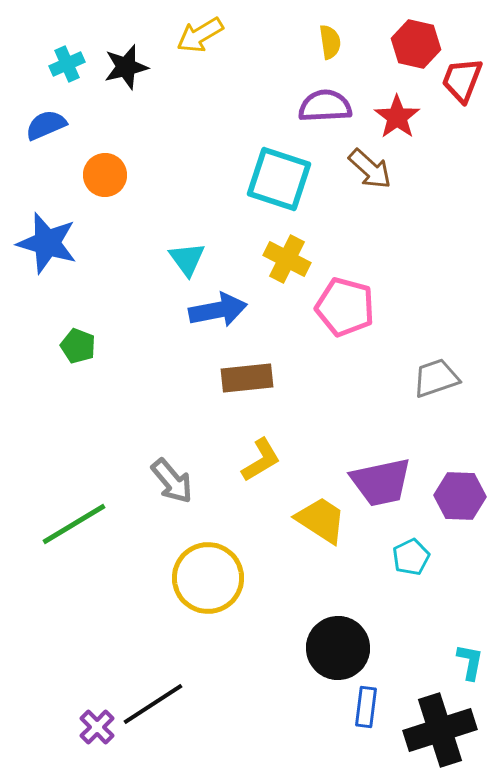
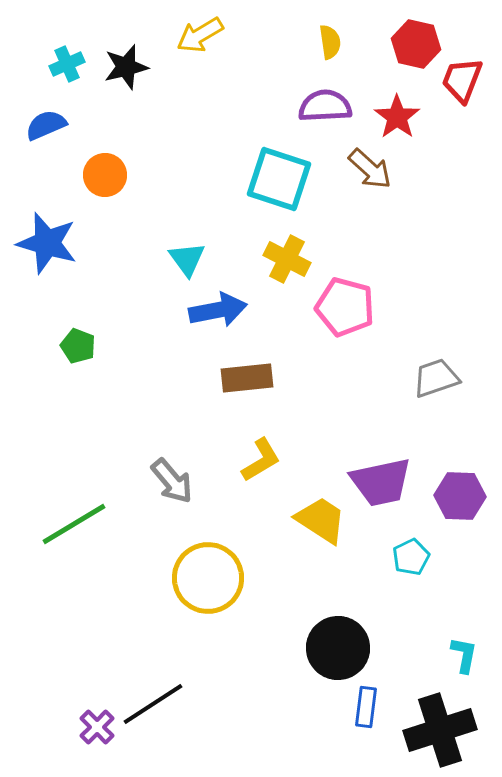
cyan L-shape: moved 6 px left, 7 px up
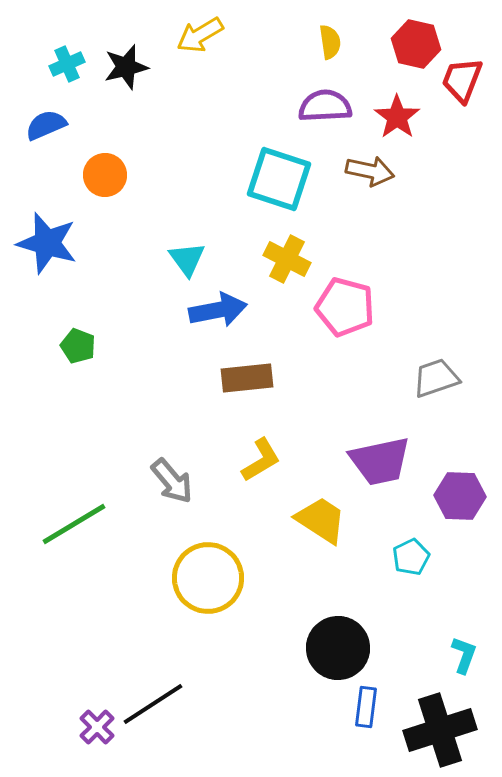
brown arrow: moved 2 px down; rotated 30 degrees counterclockwise
purple trapezoid: moved 1 px left, 21 px up
cyan L-shape: rotated 9 degrees clockwise
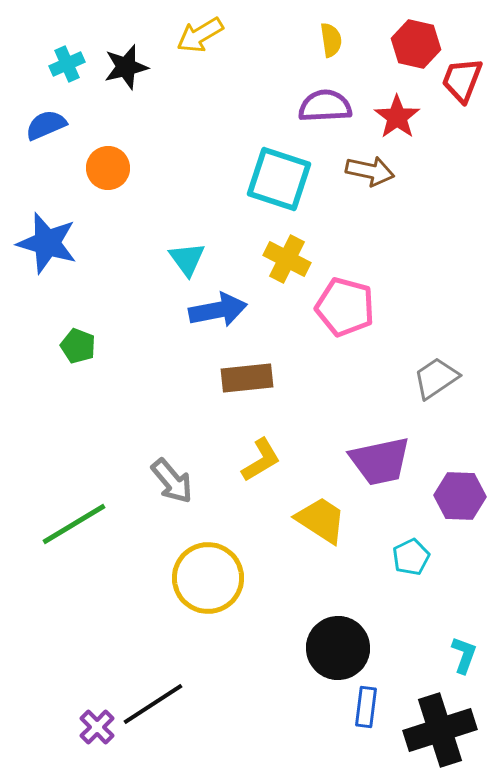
yellow semicircle: moved 1 px right, 2 px up
orange circle: moved 3 px right, 7 px up
gray trapezoid: rotated 15 degrees counterclockwise
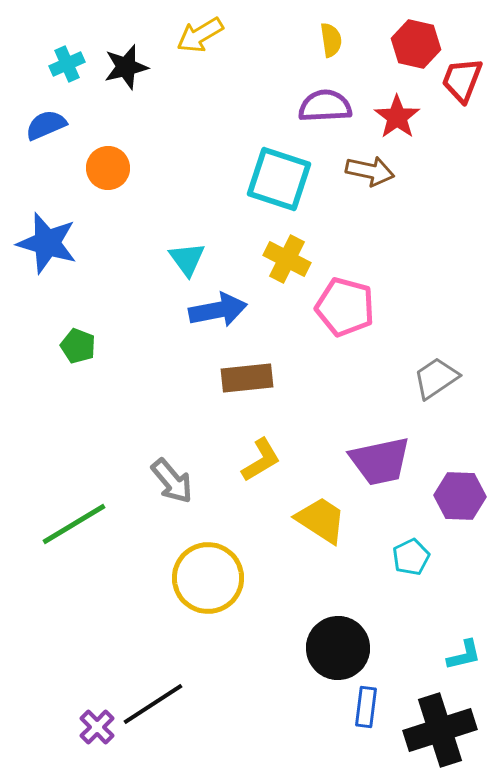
cyan L-shape: rotated 57 degrees clockwise
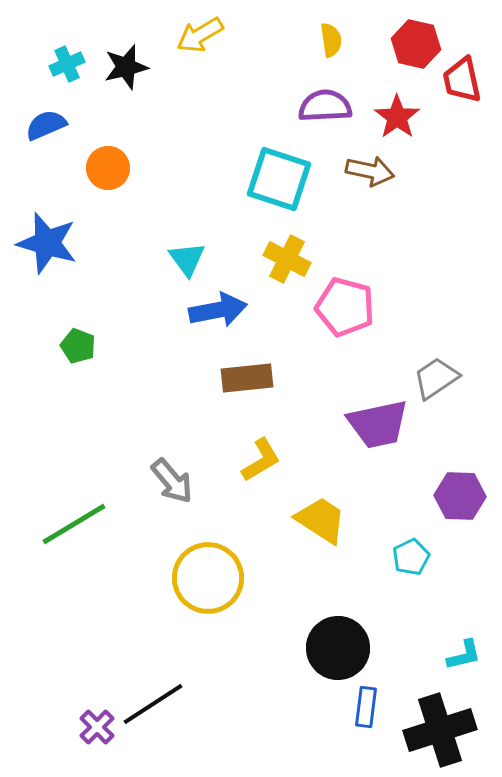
red trapezoid: rotated 33 degrees counterclockwise
purple trapezoid: moved 2 px left, 37 px up
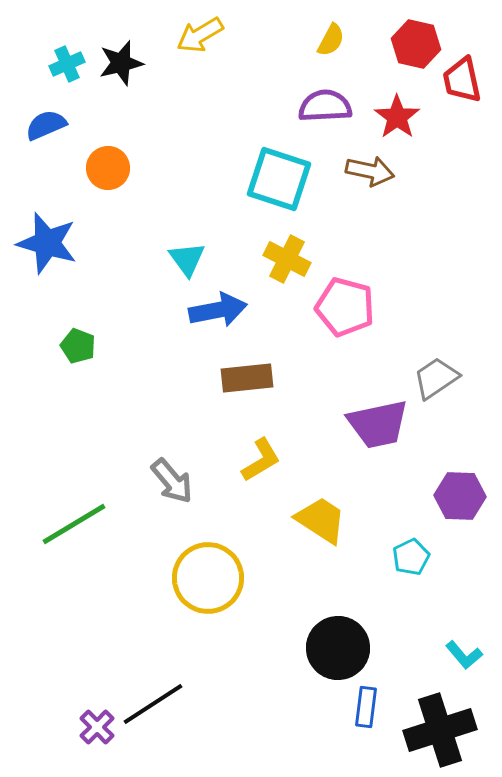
yellow semicircle: rotated 36 degrees clockwise
black star: moved 5 px left, 4 px up
cyan L-shape: rotated 63 degrees clockwise
